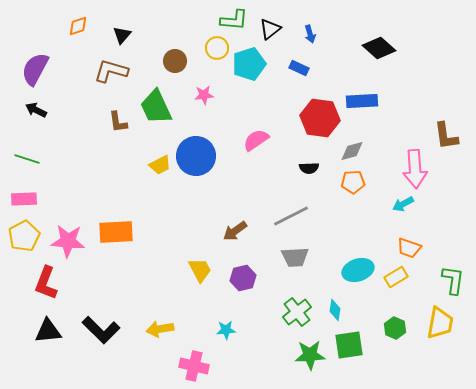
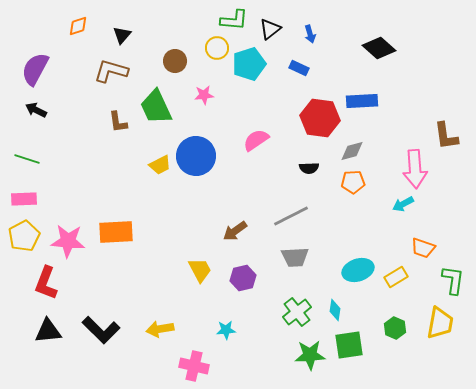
orange trapezoid at (409, 248): moved 14 px right
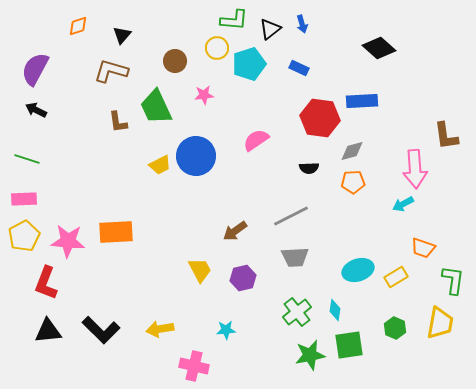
blue arrow at (310, 34): moved 8 px left, 10 px up
green star at (310, 355): rotated 8 degrees counterclockwise
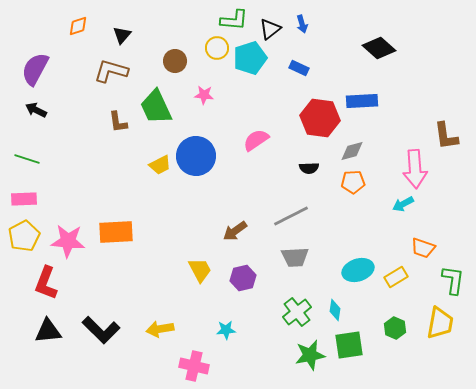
cyan pentagon at (249, 64): moved 1 px right, 6 px up
pink star at (204, 95): rotated 12 degrees clockwise
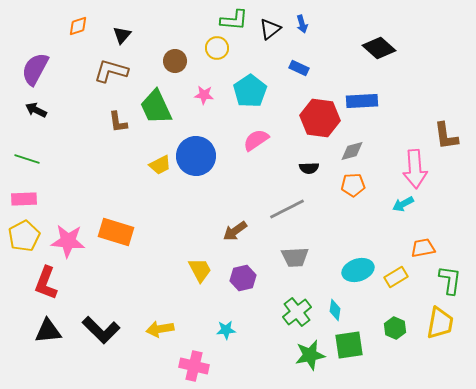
cyan pentagon at (250, 58): moved 33 px down; rotated 16 degrees counterclockwise
orange pentagon at (353, 182): moved 3 px down
gray line at (291, 216): moved 4 px left, 7 px up
orange rectangle at (116, 232): rotated 20 degrees clockwise
orange trapezoid at (423, 248): rotated 150 degrees clockwise
green L-shape at (453, 280): moved 3 px left
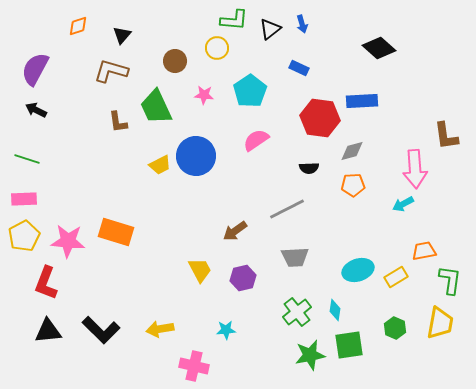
orange trapezoid at (423, 248): moved 1 px right, 3 px down
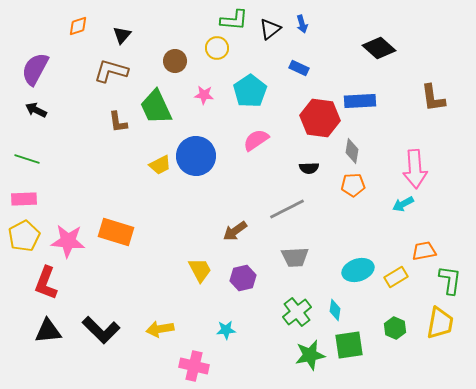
blue rectangle at (362, 101): moved 2 px left
brown L-shape at (446, 136): moved 13 px left, 38 px up
gray diamond at (352, 151): rotated 65 degrees counterclockwise
